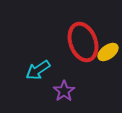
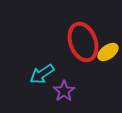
cyan arrow: moved 4 px right, 4 px down
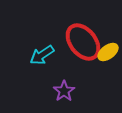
red ellipse: rotated 18 degrees counterclockwise
cyan arrow: moved 19 px up
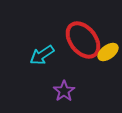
red ellipse: moved 2 px up
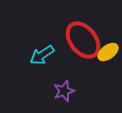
purple star: rotated 15 degrees clockwise
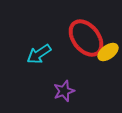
red ellipse: moved 3 px right, 2 px up
cyan arrow: moved 3 px left, 1 px up
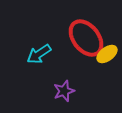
yellow ellipse: moved 1 px left, 2 px down
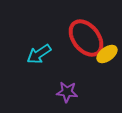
purple star: moved 3 px right, 1 px down; rotated 25 degrees clockwise
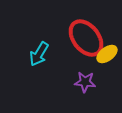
cyan arrow: rotated 25 degrees counterclockwise
purple star: moved 18 px right, 10 px up
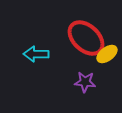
red ellipse: rotated 9 degrees counterclockwise
cyan arrow: moved 3 px left; rotated 60 degrees clockwise
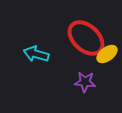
cyan arrow: rotated 15 degrees clockwise
